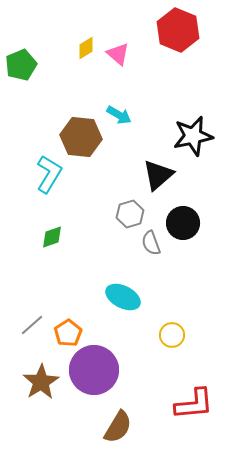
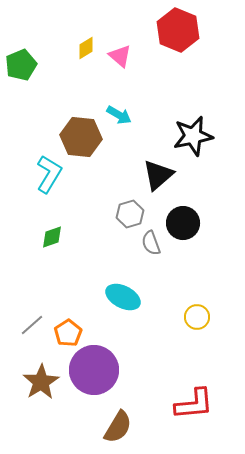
pink triangle: moved 2 px right, 2 px down
yellow circle: moved 25 px right, 18 px up
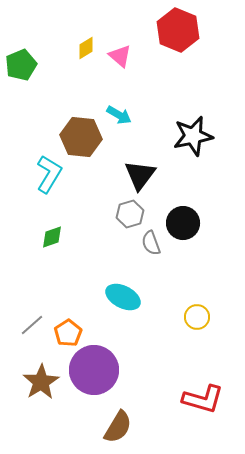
black triangle: moved 18 px left; rotated 12 degrees counterclockwise
red L-shape: moved 9 px right, 5 px up; rotated 21 degrees clockwise
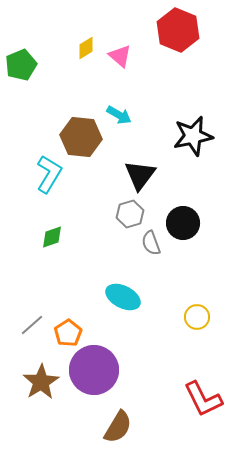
red L-shape: rotated 48 degrees clockwise
